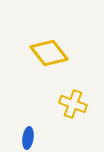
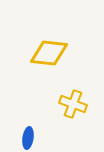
yellow diamond: rotated 45 degrees counterclockwise
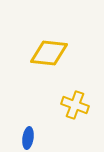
yellow cross: moved 2 px right, 1 px down
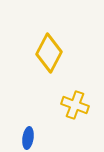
yellow diamond: rotated 69 degrees counterclockwise
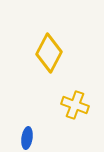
blue ellipse: moved 1 px left
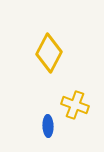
blue ellipse: moved 21 px right, 12 px up; rotated 10 degrees counterclockwise
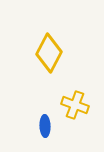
blue ellipse: moved 3 px left
